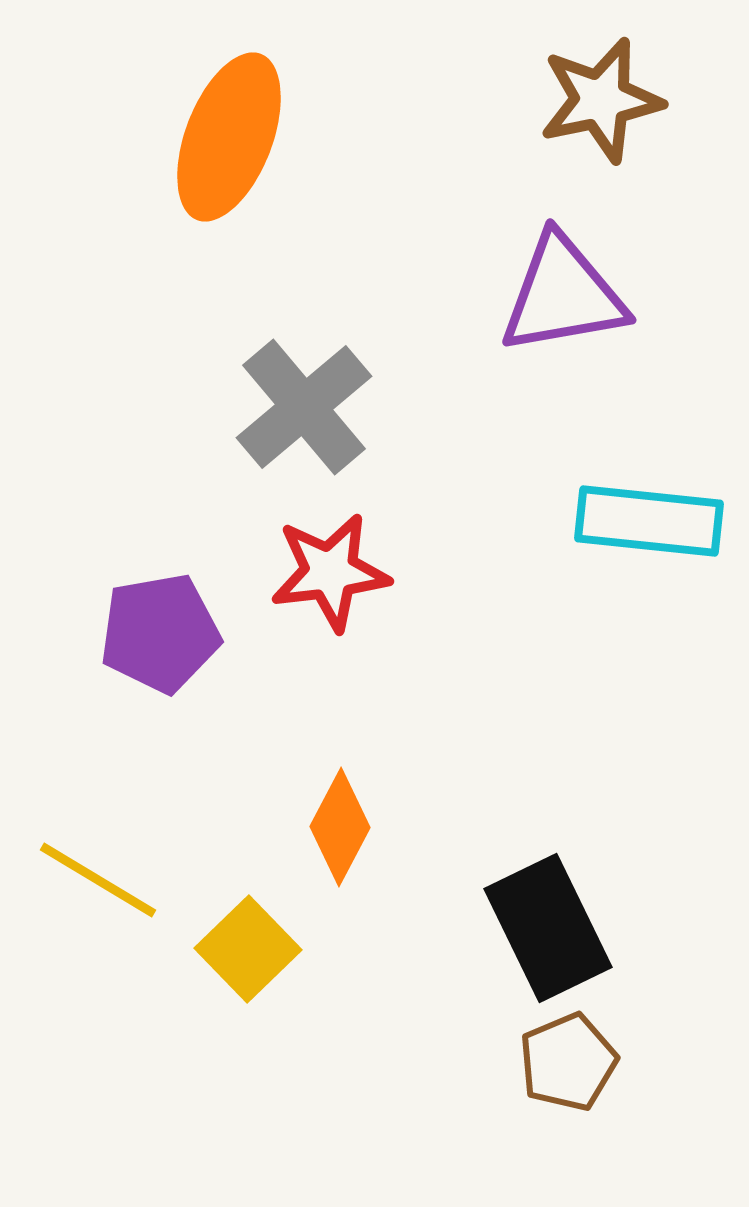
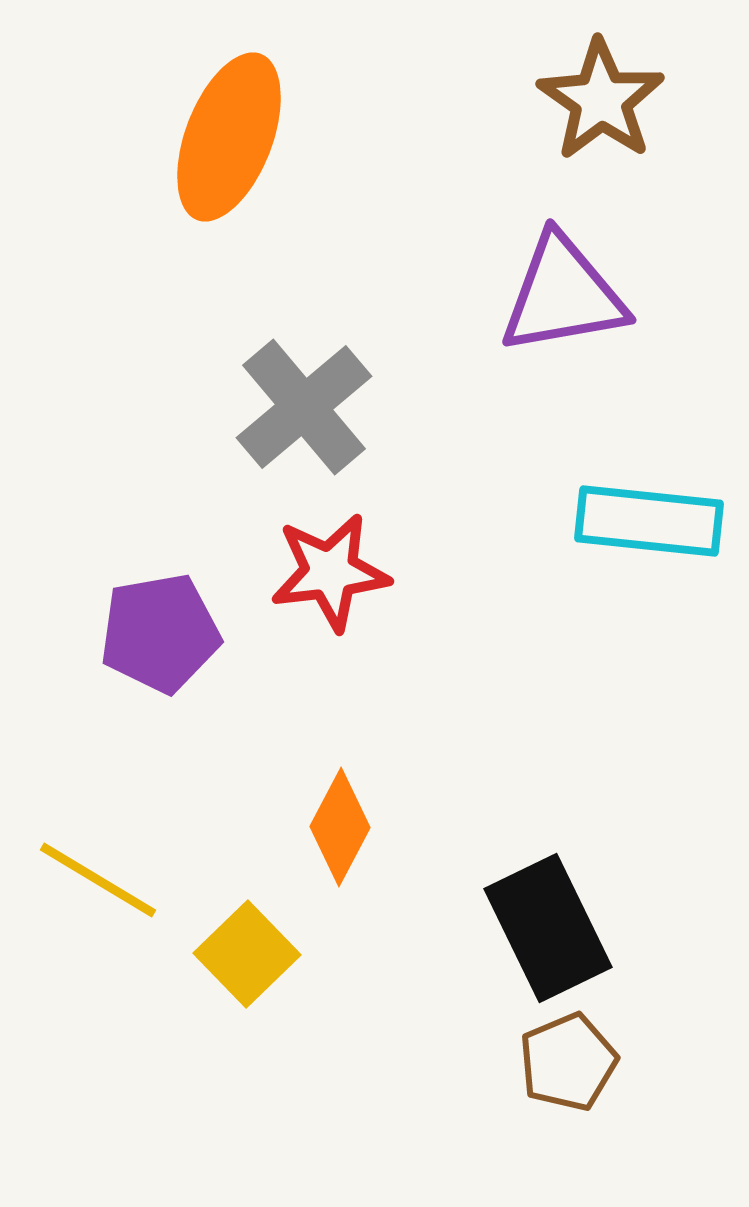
brown star: rotated 25 degrees counterclockwise
yellow square: moved 1 px left, 5 px down
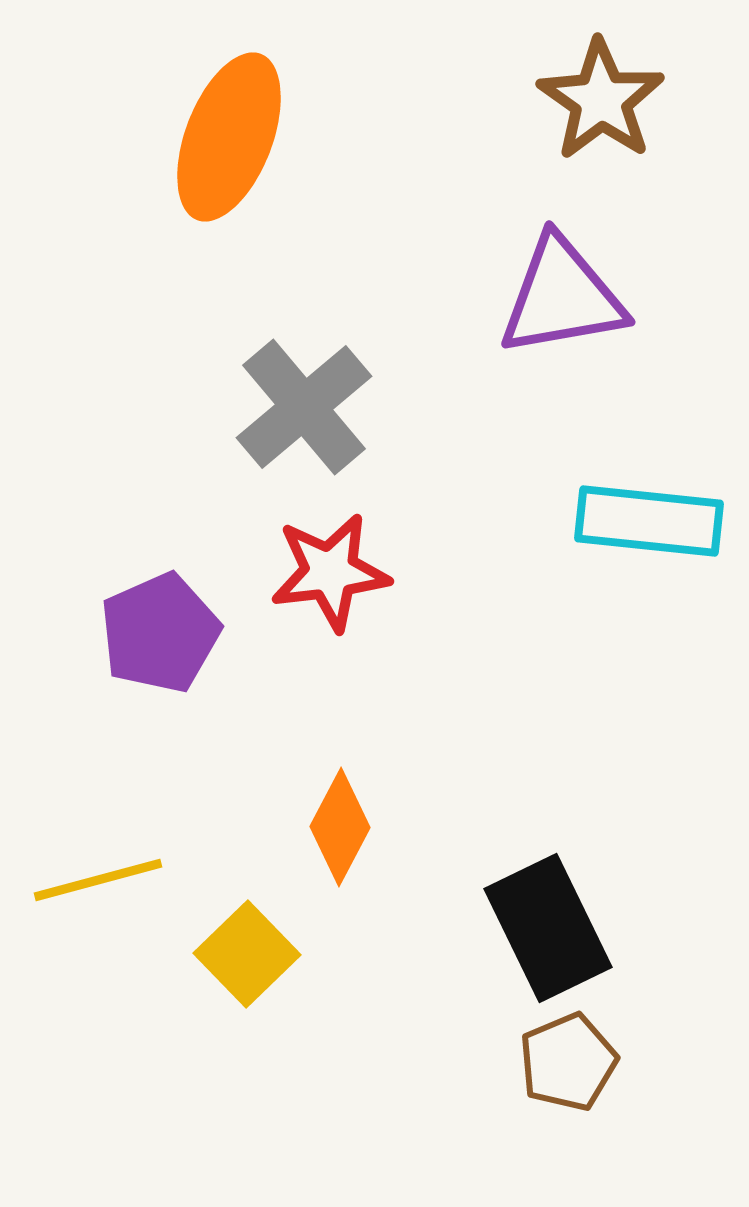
purple triangle: moved 1 px left, 2 px down
purple pentagon: rotated 14 degrees counterclockwise
yellow line: rotated 46 degrees counterclockwise
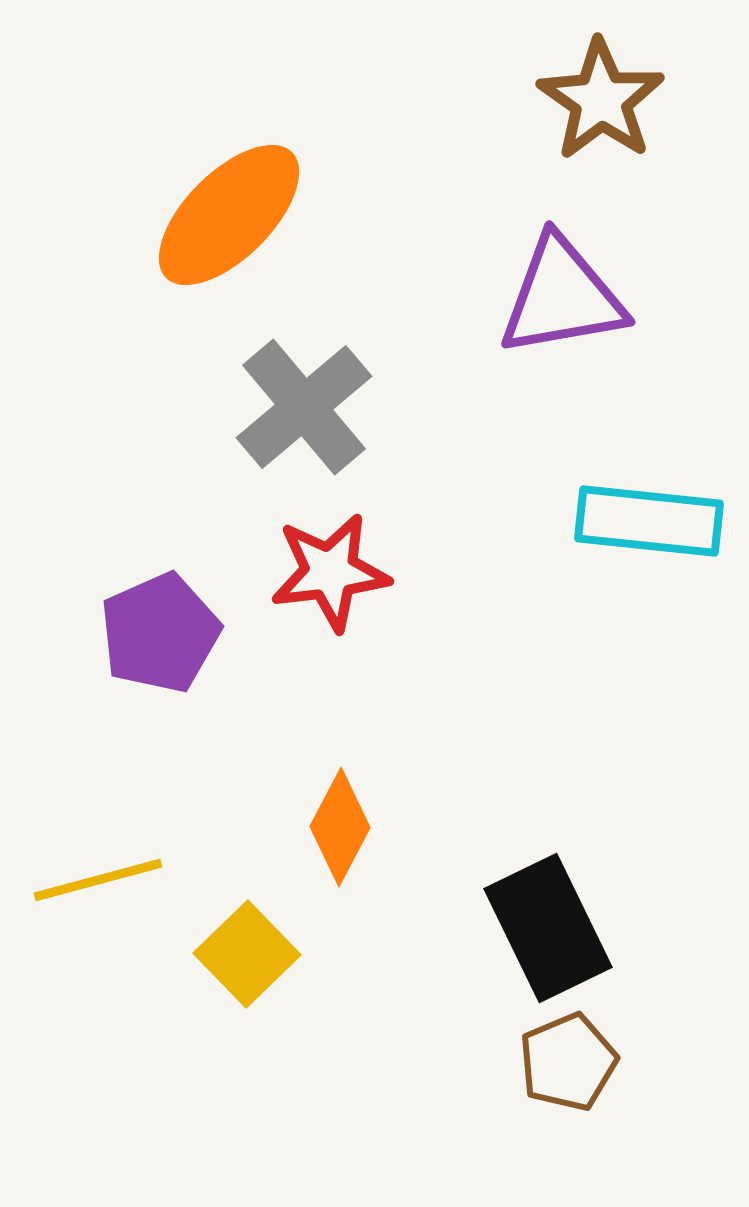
orange ellipse: moved 78 px down; rotated 24 degrees clockwise
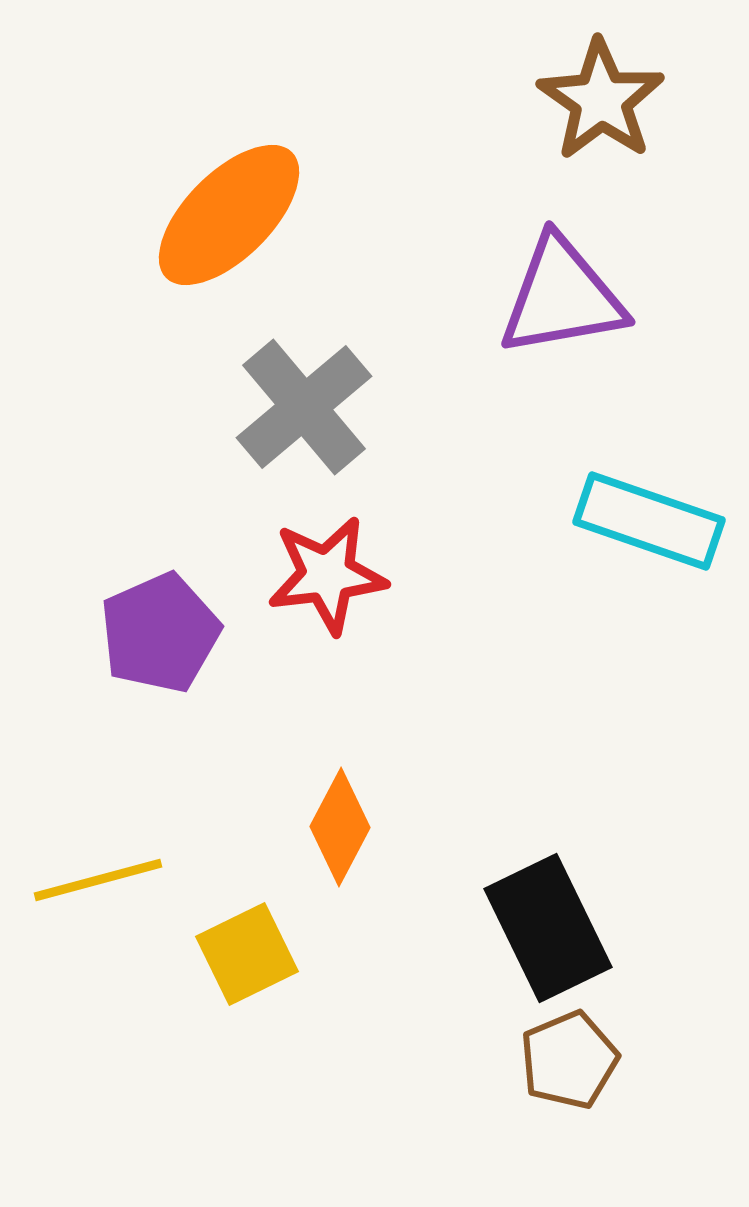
cyan rectangle: rotated 13 degrees clockwise
red star: moved 3 px left, 3 px down
yellow square: rotated 18 degrees clockwise
brown pentagon: moved 1 px right, 2 px up
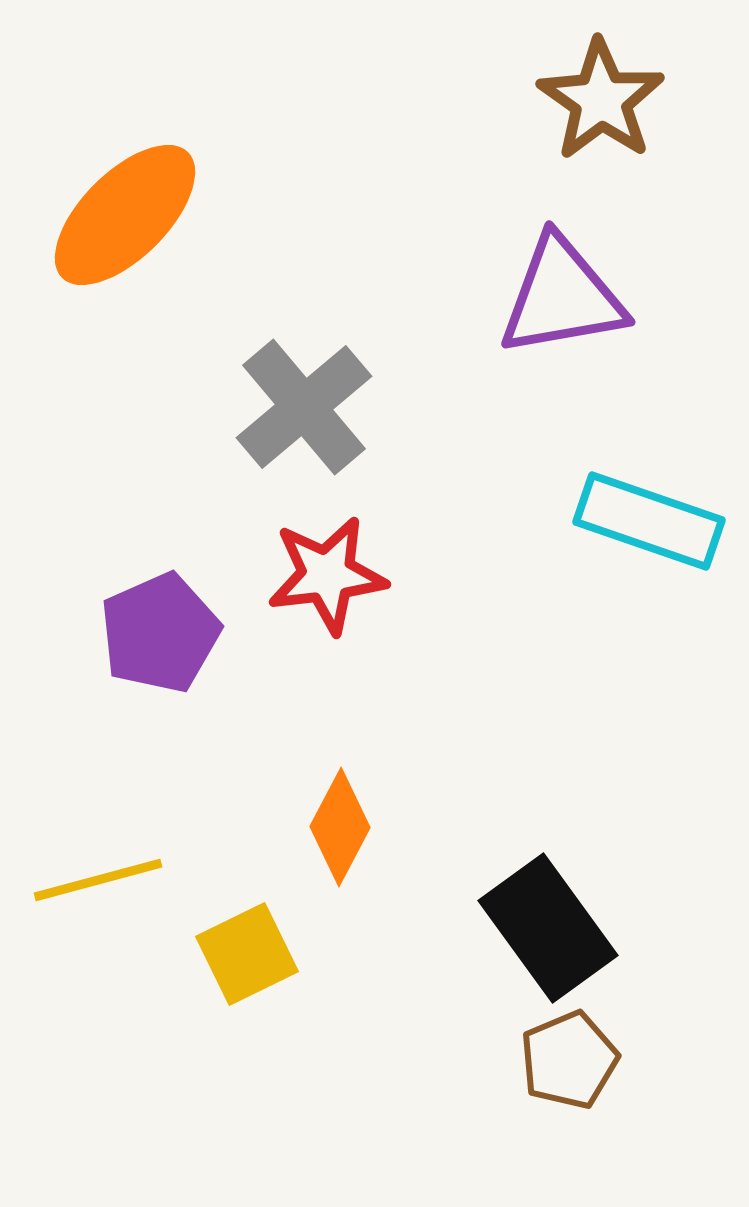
orange ellipse: moved 104 px left
black rectangle: rotated 10 degrees counterclockwise
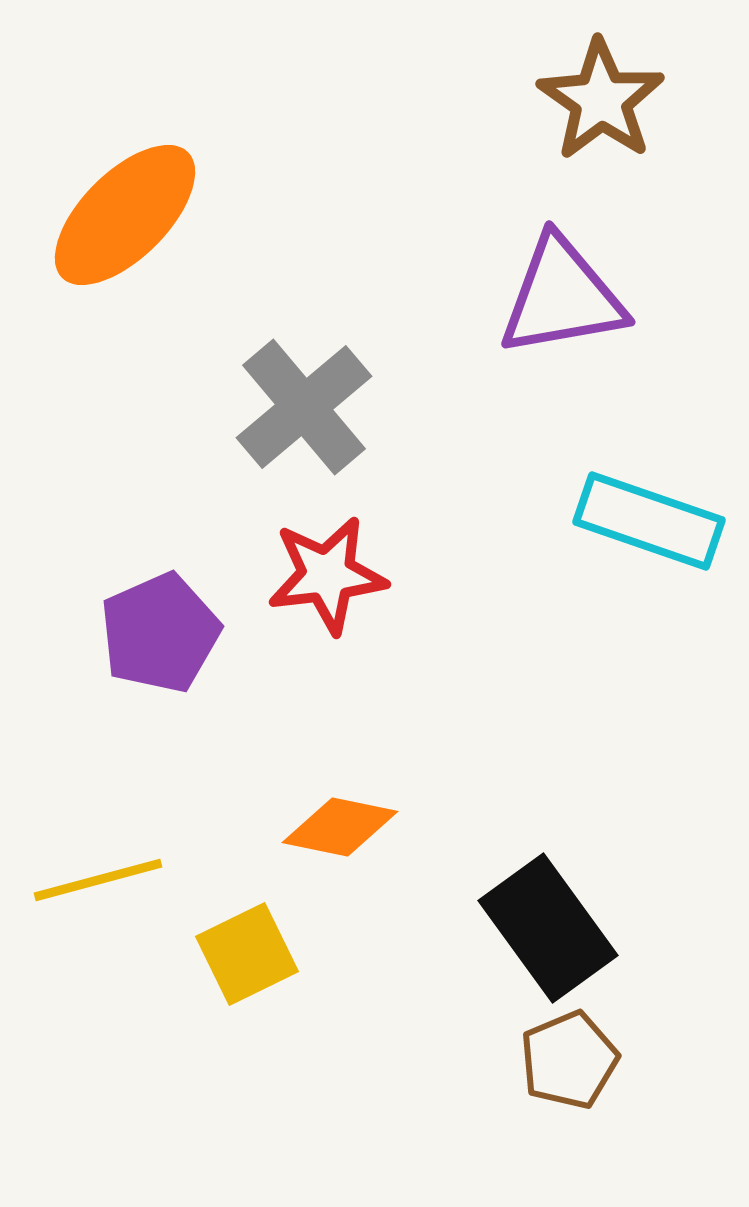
orange diamond: rotated 74 degrees clockwise
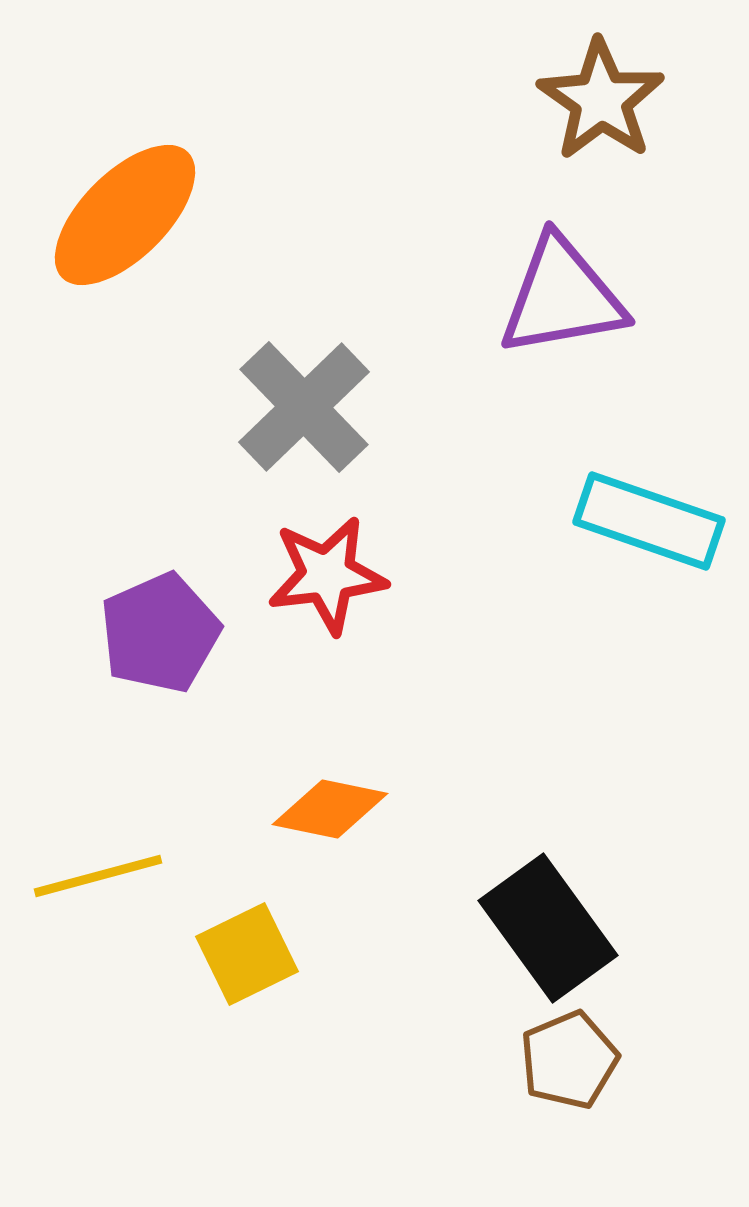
gray cross: rotated 4 degrees counterclockwise
orange diamond: moved 10 px left, 18 px up
yellow line: moved 4 px up
